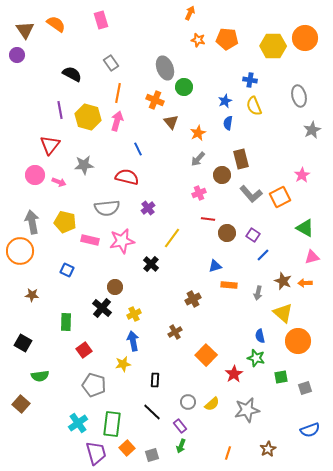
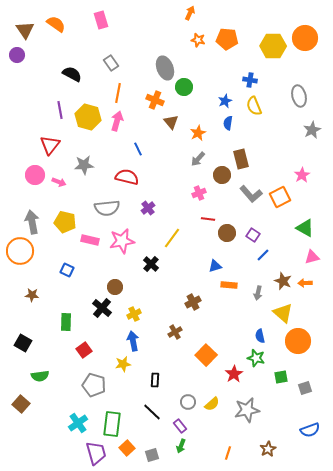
brown cross at (193, 299): moved 3 px down
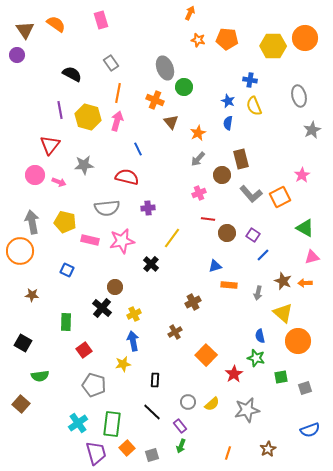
blue star at (225, 101): moved 3 px right; rotated 24 degrees counterclockwise
purple cross at (148, 208): rotated 32 degrees clockwise
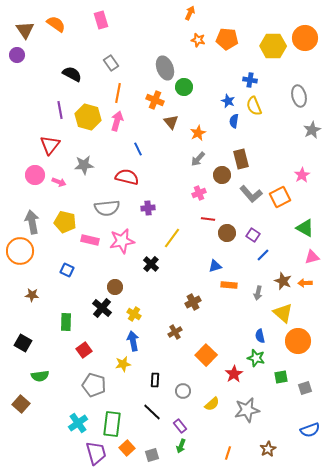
blue semicircle at (228, 123): moved 6 px right, 2 px up
yellow cross at (134, 314): rotated 32 degrees counterclockwise
gray circle at (188, 402): moved 5 px left, 11 px up
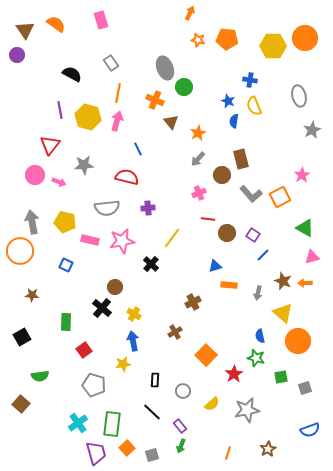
blue square at (67, 270): moved 1 px left, 5 px up
black square at (23, 343): moved 1 px left, 6 px up; rotated 30 degrees clockwise
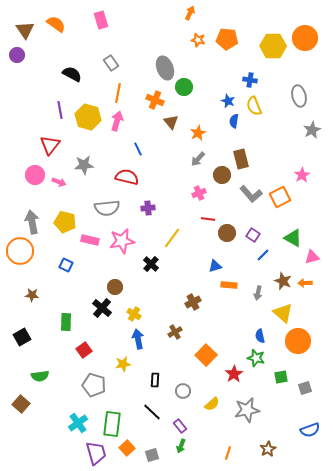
green triangle at (305, 228): moved 12 px left, 10 px down
blue arrow at (133, 341): moved 5 px right, 2 px up
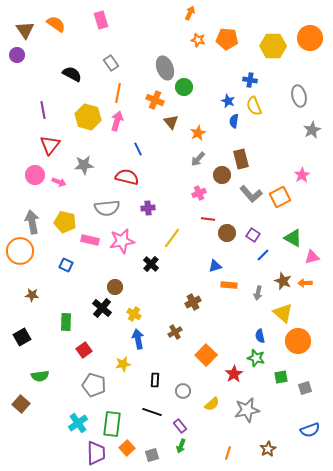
orange circle at (305, 38): moved 5 px right
purple line at (60, 110): moved 17 px left
black line at (152, 412): rotated 24 degrees counterclockwise
purple trapezoid at (96, 453): rotated 15 degrees clockwise
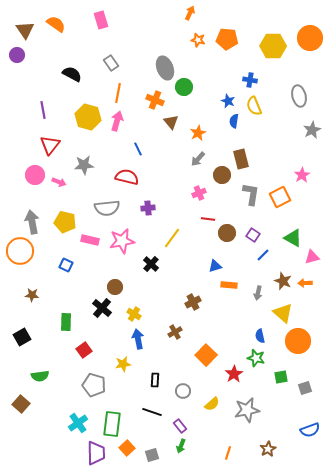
gray L-shape at (251, 194): rotated 130 degrees counterclockwise
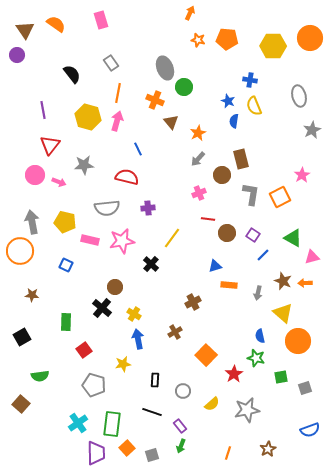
black semicircle at (72, 74): rotated 24 degrees clockwise
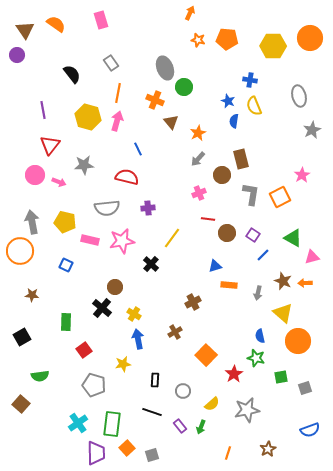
green arrow at (181, 446): moved 20 px right, 19 px up
